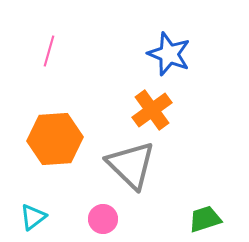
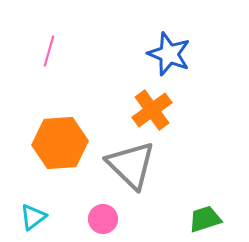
orange hexagon: moved 5 px right, 4 px down
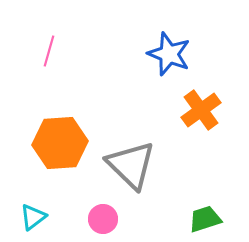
orange cross: moved 49 px right
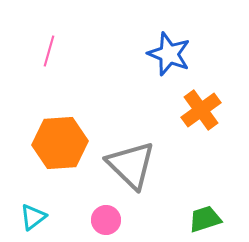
pink circle: moved 3 px right, 1 px down
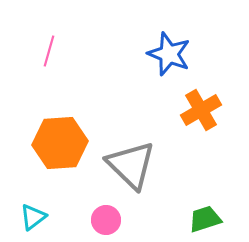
orange cross: rotated 6 degrees clockwise
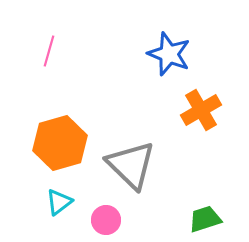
orange hexagon: rotated 12 degrees counterclockwise
cyan triangle: moved 26 px right, 15 px up
